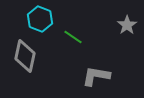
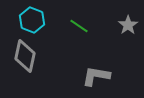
cyan hexagon: moved 8 px left, 1 px down
gray star: moved 1 px right
green line: moved 6 px right, 11 px up
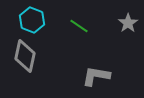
gray star: moved 2 px up
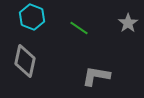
cyan hexagon: moved 3 px up
green line: moved 2 px down
gray diamond: moved 5 px down
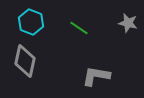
cyan hexagon: moved 1 px left, 5 px down
gray star: rotated 24 degrees counterclockwise
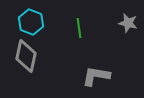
green line: rotated 48 degrees clockwise
gray diamond: moved 1 px right, 5 px up
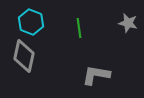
gray diamond: moved 2 px left
gray L-shape: moved 1 px up
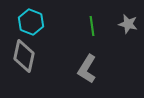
gray star: moved 1 px down
green line: moved 13 px right, 2 px up
gray L-shape: moved 9 px left, 6 px up; rotated 68 degrees counterclockwise
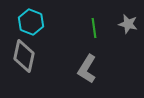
green line: moved 2 px right, 2 px down
